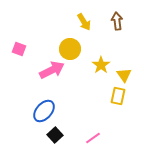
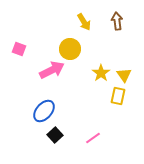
yellow star: moved 8 px down
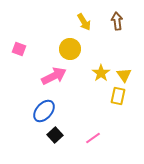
pink arrow: moved 2 px right, 6 px down
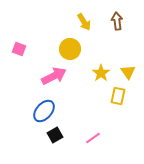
yellow triangle: moved 4 px right, 3 px up
black square: rotated 14 degrees clockwise
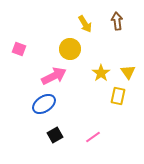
yellow arrow: moved 1 px right, 2 px down
blue ellipse: moved 7 px up; rotated 15 degrees clockwise
pink line: moved 1 px up
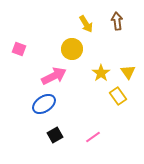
yellow arrow: moved 1 px right
yellow circle: moved 2 px right
yellow rectangle: rotated 48 degrees counterclockwise
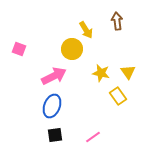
yellow arrow: moved 6 px down
yellow star: rotated 24 degrees counterclockwise
blue ellipse: moved 8 px right, 2 px down; rotated 35 degrees counterclockwise
black square: rotated 21 degrees clockwise
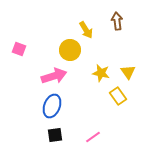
yellow circle: moved 2 px left, 1 px down
pink arrow: rotated 10 degrees clockwise
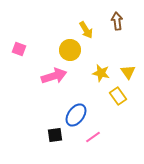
blue ellipse: moved 24 px right, 9 px down; rotated 15 degrees clockwise
